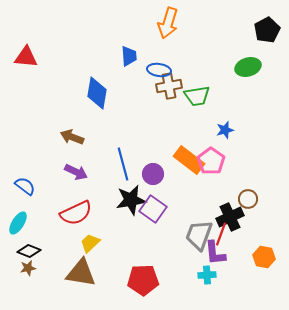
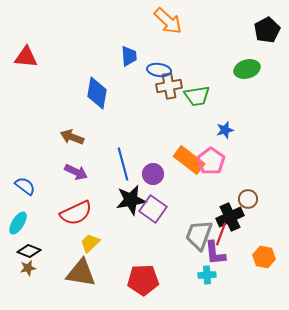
orange arrow: moved 2 px up; rotated 64 degrees counterclockwise
green ellipse: moved 1 px left, 2 px down
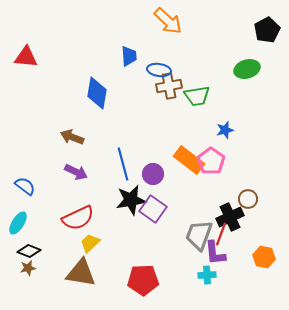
red semicircle: moved 2 px right, 5 px down
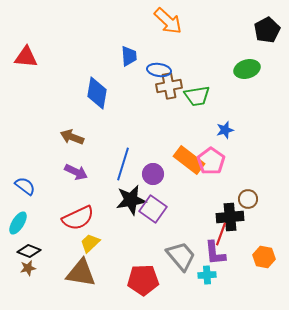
blue line: rotated 32 degrees clockwise
black cross: rotated 20 degrees clockwise
gray trapezoid: moved 18 px left, 21 px down; rotated 120 degrees clockwise
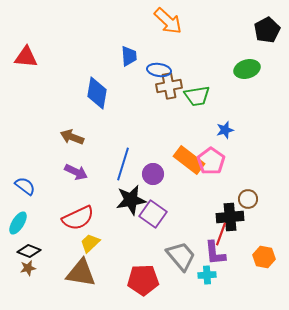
purple square: moved 5 px down
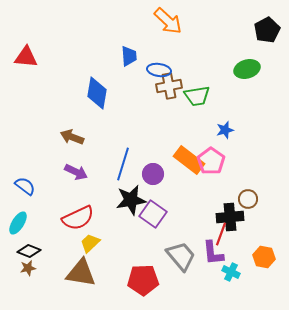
purple L-shape: moved 2 px left
cyan cross: moved 24 px right, 3 px up; rotated 30 degrees clockwise
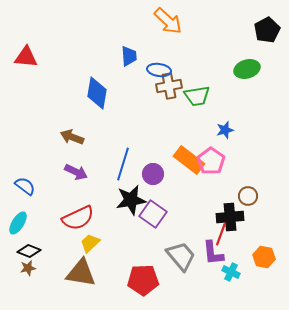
brown circle: moved 3 px up
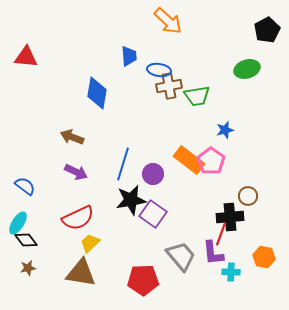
black diamond: moved 3 px left, 11 px up; rotated 30 degrees clockwise
cyan cross: rotated 24 degrees counterclockwise
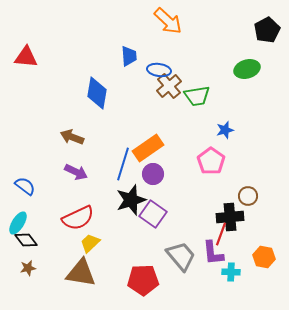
brown cross: rotated 30 degrees counterclockwise
orange rectangle: moved 41 px left, 12 px up; rotated 72 degrees counterclockwise
black star: rotated 8 degrees counterclockwise
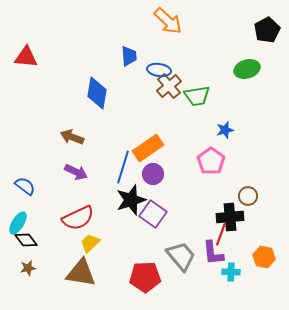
blue line: moved 3 px down
red pentagon: moved 2 px right, 3 px up
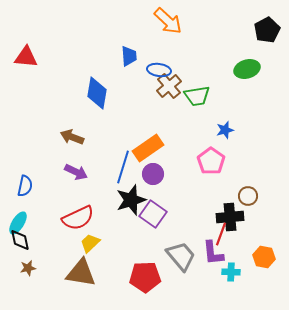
blue semicircle: rotated 65 degrees clockwise
black diamond: moved 6 px left; rotated 25 degrees clockwise
